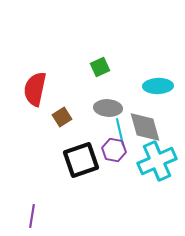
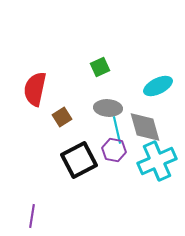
cyan ellipse: rotated 24 degrees counterclockwise
cyan line: moved 3 px left, 2 px up
black square: moved 2 px left; rotated 9 degrees counterclockwise
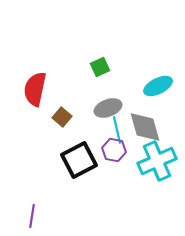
gray ellipse: rotated 24 degrees counterclockwise
brown square: rotated 18 degrees counterclockwise
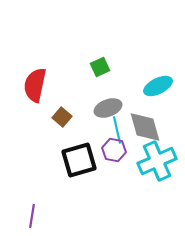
red semicircle: moved 4 px up
black square: rotated 12 degrees clockwise
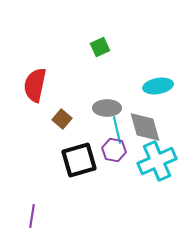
green square: moved 20 px up
cyan ellipse: rotated 16 degrees clockwise
gray ellipse: moved 1 px left; rotated 20 degrees clockwise
brown square: moved 2 px down
